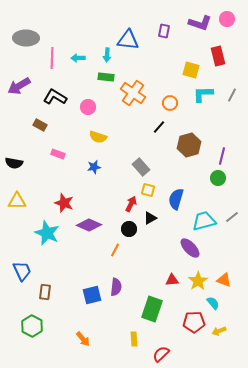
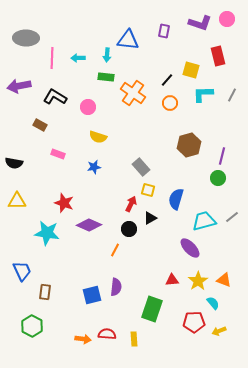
purple arrow at (19, 86): rotated 20 degrees clockwise
black line at (159, 127): moved 8 px right, 47 px up
cyan star at (47, 233): rotated 15 degrees counterclockwise
orange arrow at (83, 339): rotated 42 degrees counterclockwise
red semicircle at (161, 354): moved 54 px left, 20 px up; rotated 48 degrees clockwise
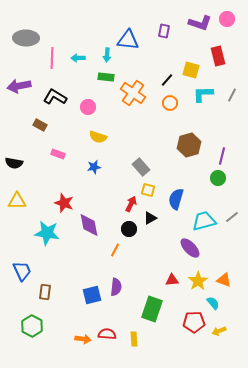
purple diamond at (89, 225): rotated 55 degrees clockwise
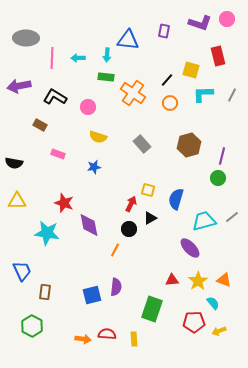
gray rectangle at (141, 167): moved 1 px right, 23 px up
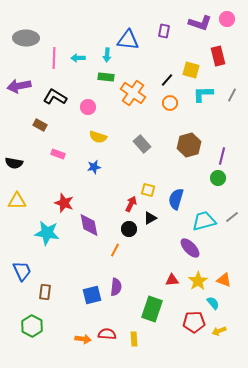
pink line at (52, 58): moved 2 px right
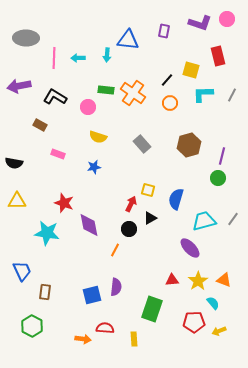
green rectangle at (106, 77): moved 13 px down
gray line at (232, 217): moved 1 px right, 2 px down; rotated 16 degrees counterclockwise
red semicircle at (107, 334): moved 2 px left, 6 px up
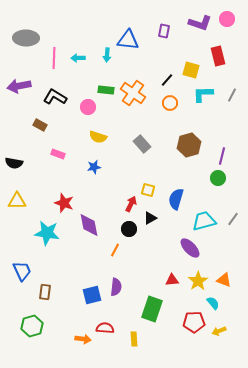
green hexagon at (32, 326): rotated 15 degrees clockwise
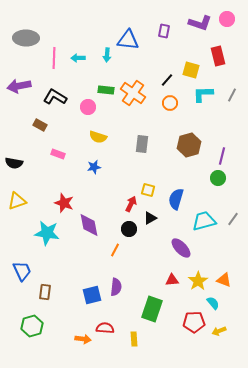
gray rectangle at (142, 144): rotated 48 degrees clockwise
yellow triangle at (17, 201): rotated 18 degrees counterclockwise
purple ellipse at (190, 248): moved 9 px left
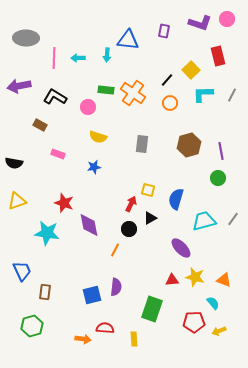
yellow square at (191, 70): rotated 30 degrees clockwise
purple line at (222, 156): moved 1 px left, 5 px up; rotated 24 degrees counterclockwise
yellow star at (198, 281): moved 3 px left, 4 px up; rotated 24 degrees counterclockwise
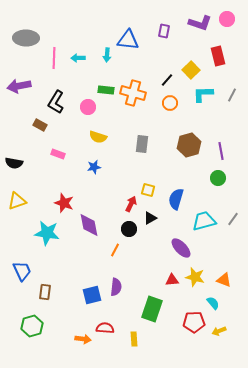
orange cross at (133, 93): rotated 20 degrees counterclockwise
black L-shape at (55, 97): moved 1 px right, 5 px down; rotated 90 degrees counterclockwise
